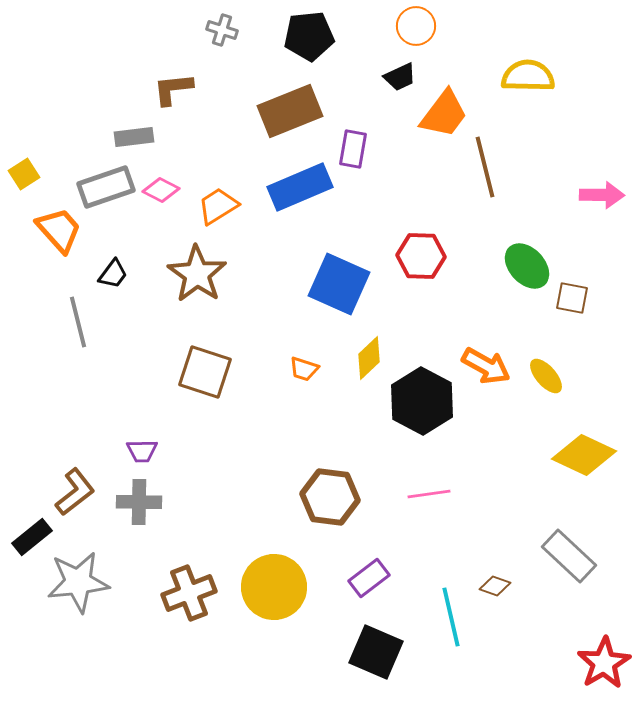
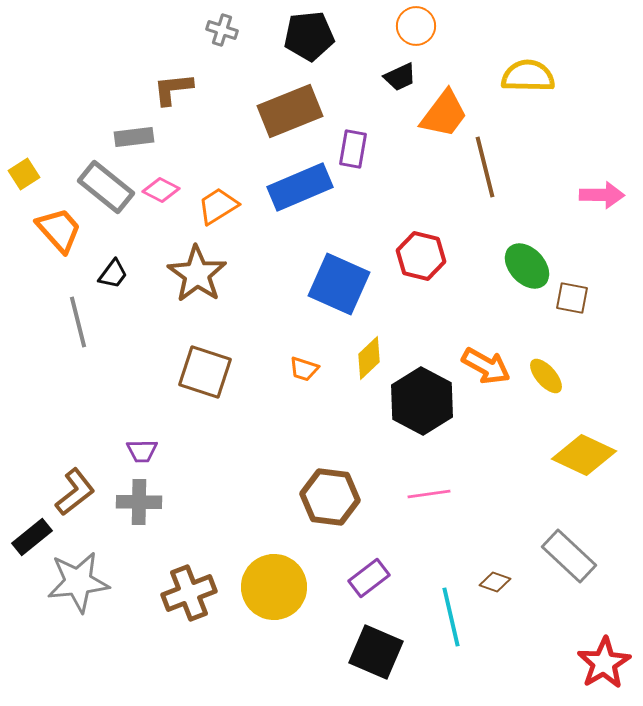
gray rectangle at (106, 187): rotated 58 degrees clockwise
red hexagon at (421, 256): rotated 12 degrees clockwise
brown diamond at (495, 586): moved 4 px up
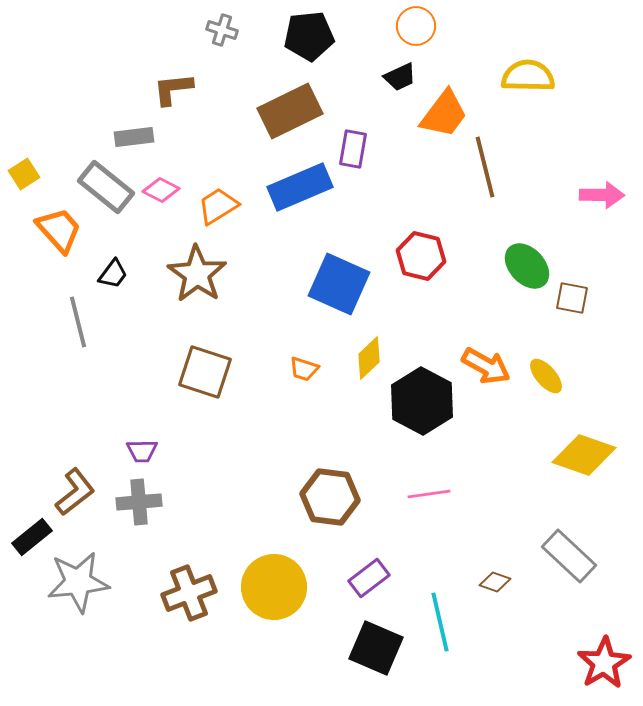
brown rectangle at (290, 111): rotated 4 degrees counterclockwise
yellow diamond at (584, 455): rotated 6 degrees counterclockwise
gray cross at (139, 502): rotated 6 degrees counterclockwise
cyan line at (451, 617): moved 11 px left, 5 px down
black square at (376, 652): moved 4 px up
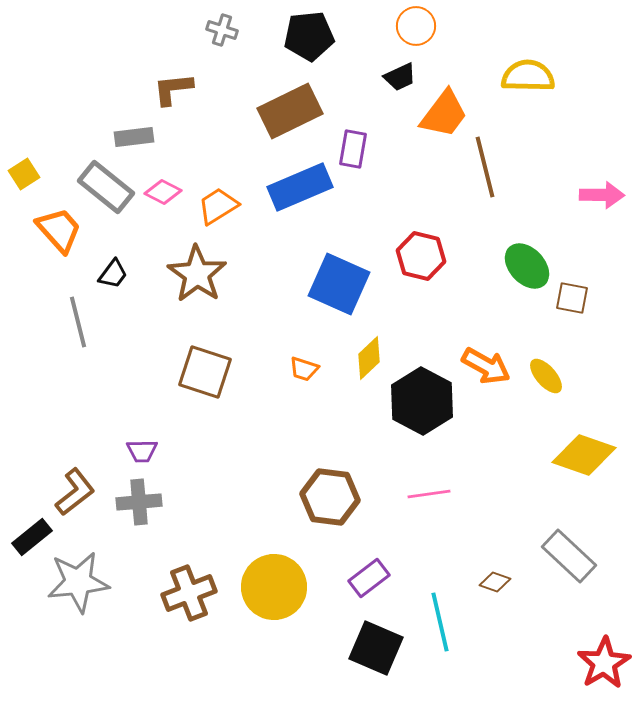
pink diamond at (161, 190): moved 2 px right, 2 px down
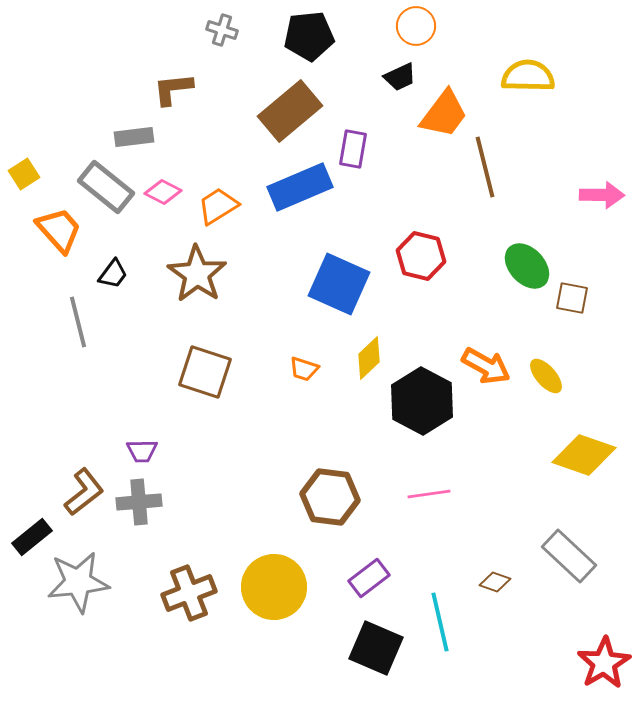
brown rectangle at (290, 111): rotated 14 degrees counterclockwise
brown L-shape at (75, 492): moved 9 px right
